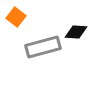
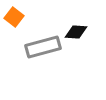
orange square: moved 2 px left
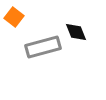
black diamond: rotated 65 degrees clockwise
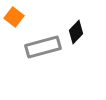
black diamond: rotated 65 degrees clockwise
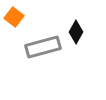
black diamond: rotated 15 degrees counterclockwise
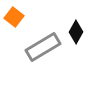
gray rectangle: rotated 16 degrees counterclockwise
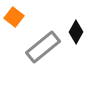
gray rectangle: rotated 8 degrees counterclockwise
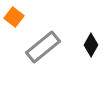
black diamond: moved 15 px right, 13 px down
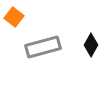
gray rectangle: rotated 24 degrees clockwise
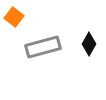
black diamond: moved 2 px left, 1 px up
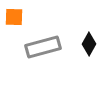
orange square: rotated 36 degrees counterclockwise
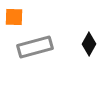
gray rectangle: moved 8 px left
